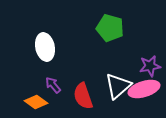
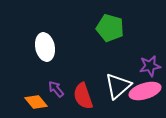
purple arrow: moved 3 px right, 4 px down
pink ellipse: moved 1 px right, 2 px down
orange diamond: rotated 15 degrees clockwise
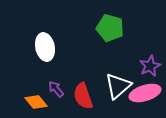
purple star: rotated 15 degrees counterclockwise
pink ellipse: moved 2 px down
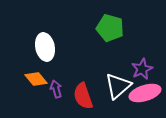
purple star: moved 8 px left, 3 px down
purple arrow: rotated 24 degrees clockwise
orange diamond: moved 23 px up
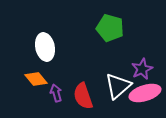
purple arrow: moved 4 px down
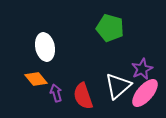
pink ellipse: rotated 32 degrees counterclockwise
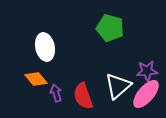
purple star: moved 5 px right, 2 px down; rotated 20 degrees clockwise
pink ellipse: moved 1 px right, 1 px down
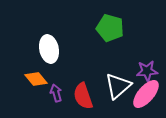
white ellipse: moved 4 px right, 2 px down
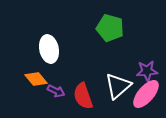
purple arrow: moved 2 px up; rotated 132 degrees clockwise
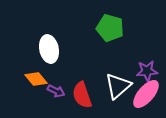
red semicircle: moved 1 px left, 1 px up
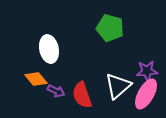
pink ellipse: rotated 12 degrees counterclockwise
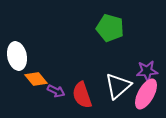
white ellipse: moved 32 px left, 7 px down
